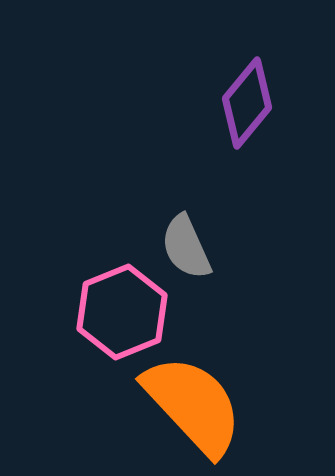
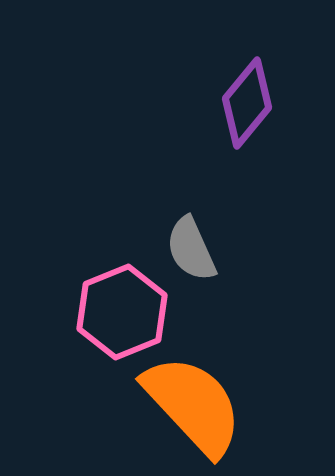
gray semicircle: moved 5 px right, 2 px down
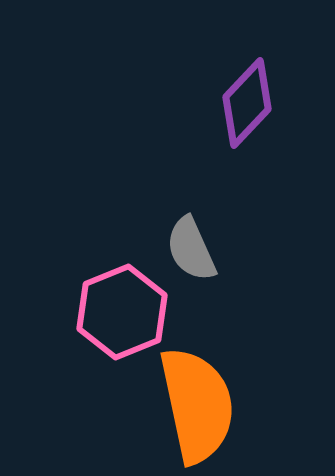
purple diamond: rotated 4 degrees clockwise
orange semicircle: moved 4 px right; rotated 31 degrees clockwise
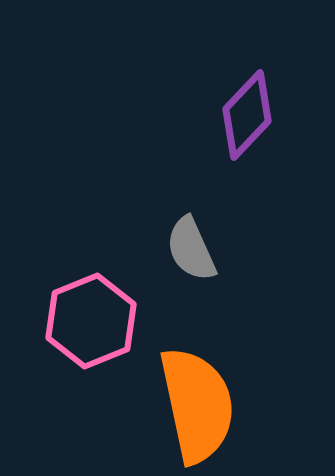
purple diamond: moved 12 px down
pink hexagon: moved 31 px left, 9 px down
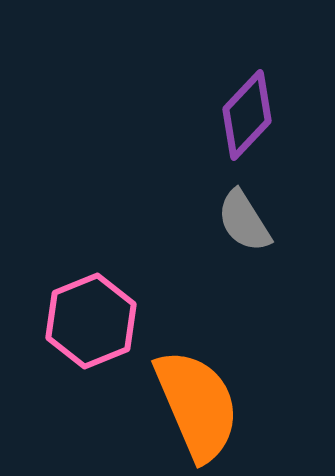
gray semicircle: moved 53 px right, 28 px up; rotated 8 degrees counterclockwise
orange semicircle: rotated 11 degrees counterclockwise
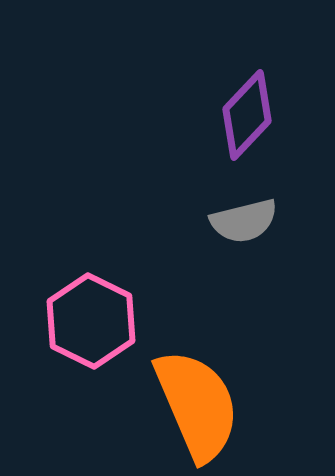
gray semicircle: rotated 72 degrees counterclockwise
pink hexagon: rotated 12 degrees counterclockwise
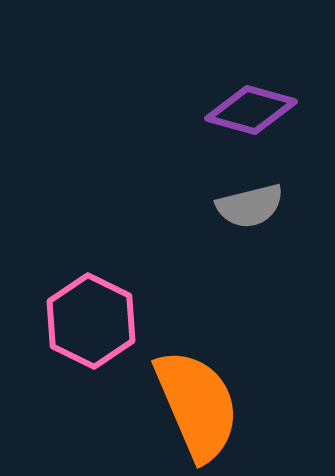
purple diamond: moved 4 px right, 5 px up; rotated 62 degrees clockwise
gray semicircle: moved 6 px right, 15 px up
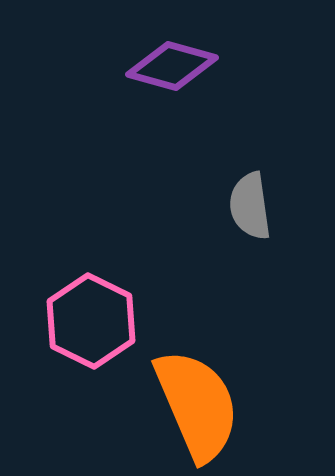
purple diamond: moved 79 px left, 44 px up
gray semicircle: rotated 96 degrees clockwise
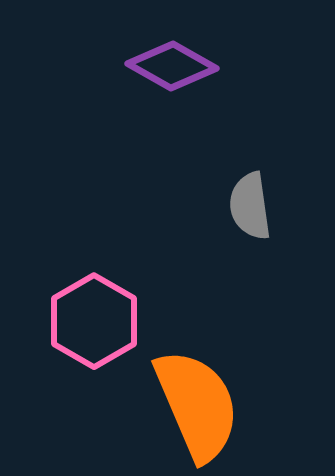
purple diamond: rotated 14 degrees clockwise
pink hexagon: moved 3 px right; rotated 4 degrees clockwise
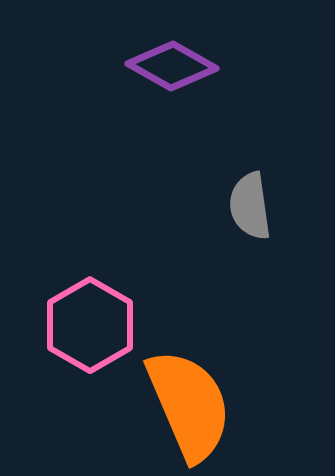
pink hexagon: moved 4 px left, 4 px down
orange semicircle: moved 8 px left
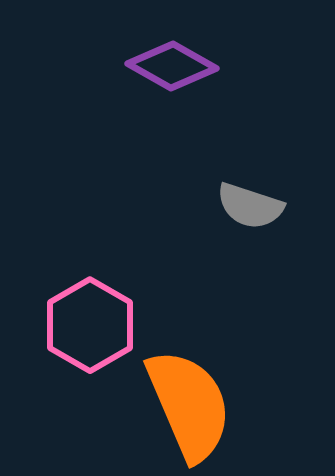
gray semicircle: rotated 64 degrees counterclockwise
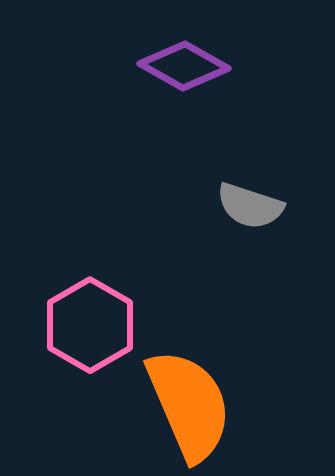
purple diamond: moved 12 px right
